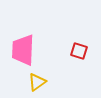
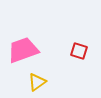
pink trapezoid: rotated 68 degrees clockwise
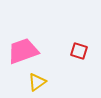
pink trapezoid: moved 1 px down
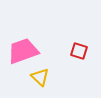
yellow triangle: moved 3 px right, 5 px up; rotated 42 degrees counterclockwise
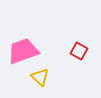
red square: rotated 12 degrees clockwise
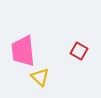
pink trapezoid: rotated 76 degrees counterclockwise
